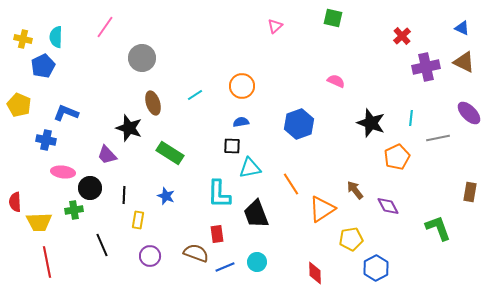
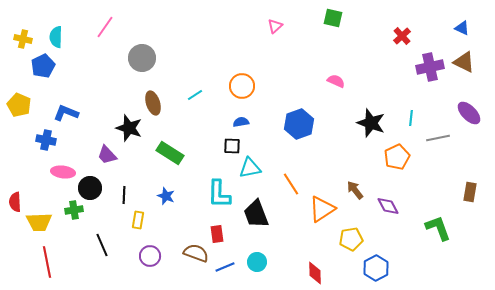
purple cross at (426, 67): moved 4 px right
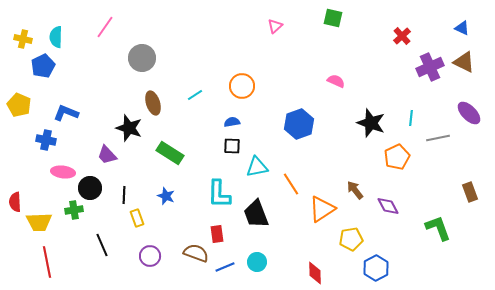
purple cross at (430, 67): rotated 12 degrees counterclockwise
blue semicircle at (241, 122): moved 9 px left
cyan triangle at (250, 168): moved 7 px right, 1 px up
brown rectangle at (470, 192): rotated 30 degrees counterclockwise
yellow rectangle at (138, 220): moved 1 px left, 2 px up; rotated 30 degrees counterclockwise
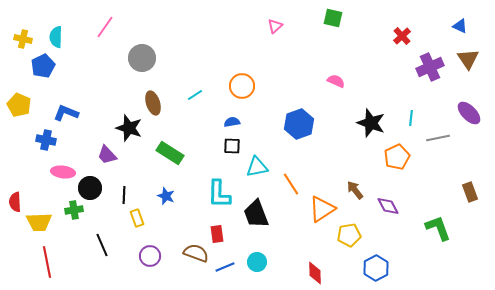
blue triangle at (462, 28): moved 2 px left, 2 px up
brown triangle at (464, 62): moved 4 px right, 3 px up; rotated 30 degrees clockwise
yellow pentagon at (351, 239): moved 2 px left, 4 px up
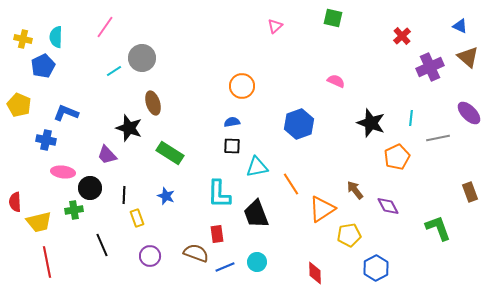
brown triangle at (468, 59): moved 2 px up; rotated 15 degrees counterclockwise
cyan line at (195, 95): moved 81 px left, 24 px up
yellow trapezoid at (39, 222): rotated 12 degrees counterclockwise
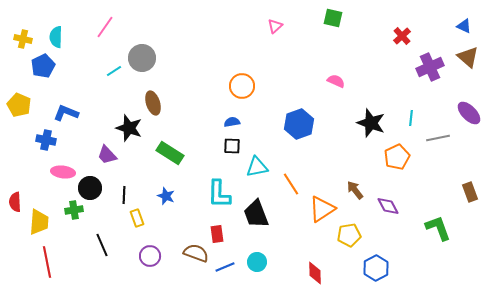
blue triangle at (460, 26): moved 4 px right
yellow trapezoid at (39, 222): rotated 72 degrees counterclockwise
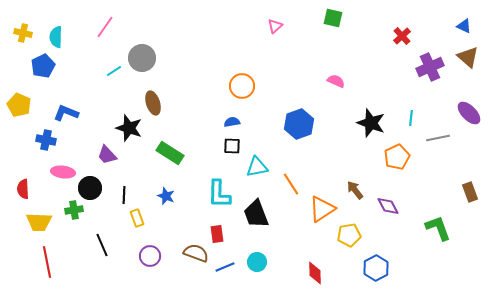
yellow cross at (23, 39): moved 6 px up
red semicircle at (15, 202): moved 8 px right, 13 px up
yellow trapezoid at (39, 222): rotated 88 degrees clockwise
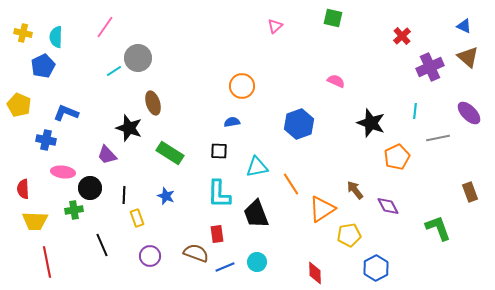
gray circle at (142, 58): moved 4 px left
cyan line at (411, 118): moved 4 px right, 7 px up
black square at (232, 146): moved 13 px left, 5 px down
yellow trapezoid at (39, 222): moved 4 px left, 1 px up
